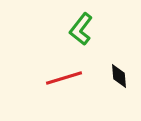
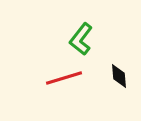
green L-shape: moved 10 px down
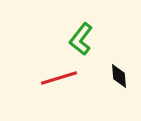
red line: moved 5 px left
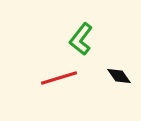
black diamond: rotated 30 degrees counterclockwise
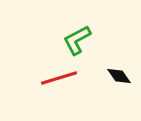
green L-shape: moved 4 px left, 1 px down; rotated 24 degrees clockwise
